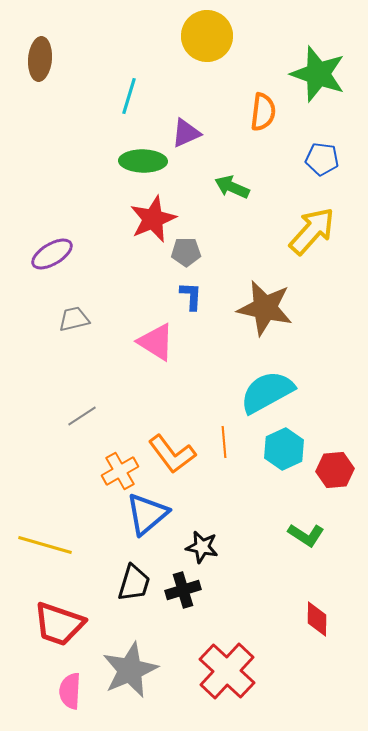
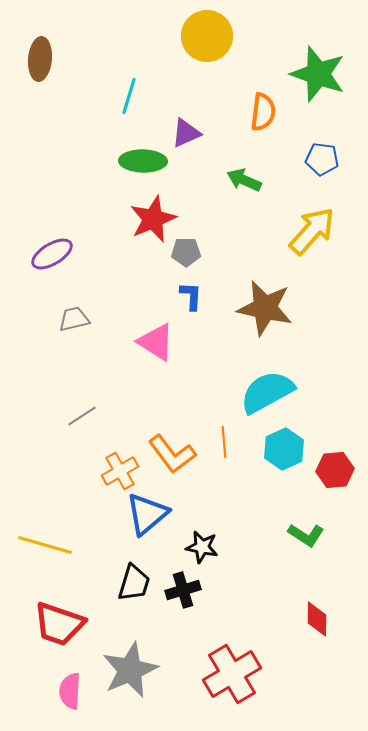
green arrow: moved 12 px right, 7 px up
red cross: moved 5 px right, 3 px down; rotated 16 degrees clockwise
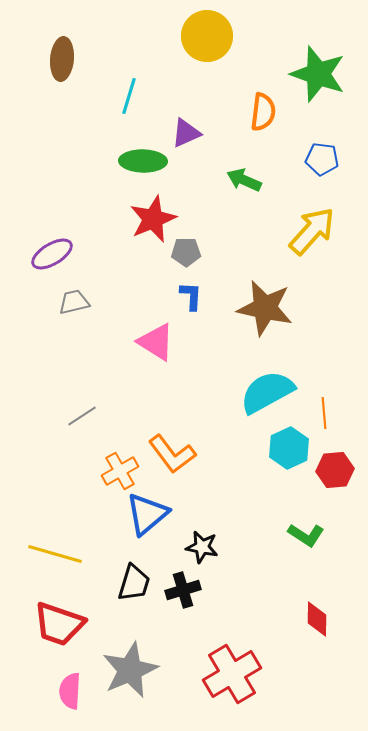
brown ellipse: moved 22 px right
gray trapezoid: moved 17 px up
orange line: moved 100 px right, 29 px up
cyan hexagon: moved 5 px right, 1 px up
yellow line: moved 10 px right, 9 px down
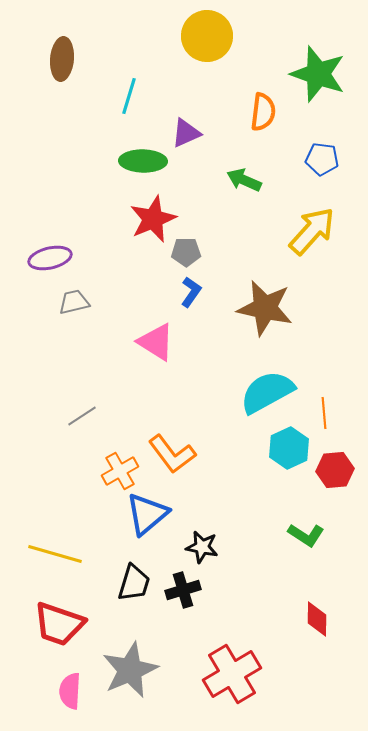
purple ellipse: moved 2 px left, 4 px down; rotated 18 degrees clockwise
blue L-shape: moved 4 px up; rotated 32 degrees clockwise
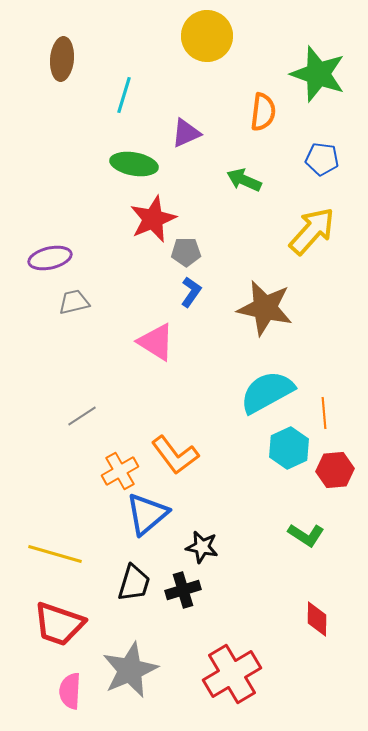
cyan line: moved 5 px left, 1 px up
green ellipse: moved 9 px left, 3 px down; rotated 9 degrees clockwise
orange L-shape: moved 3 px right, 1 px down
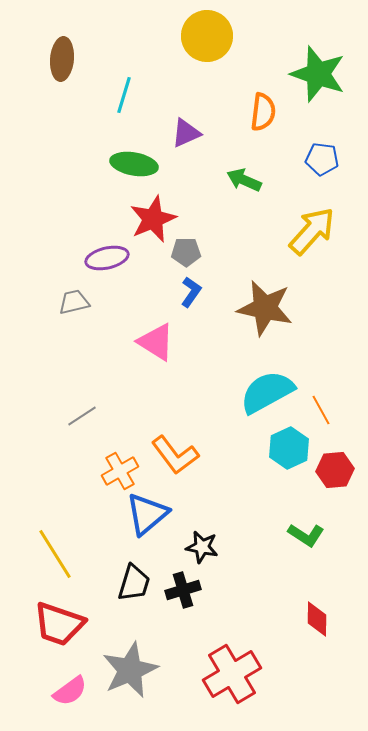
purple ellipse: moved 57 px right
orange line: moved 3 px left, 3 px up; rotated 24 degrees counterclockwise
yellow line: rotated 42 degrees clockwise
pink semicircle: rotated 129 degrees counterclockwise
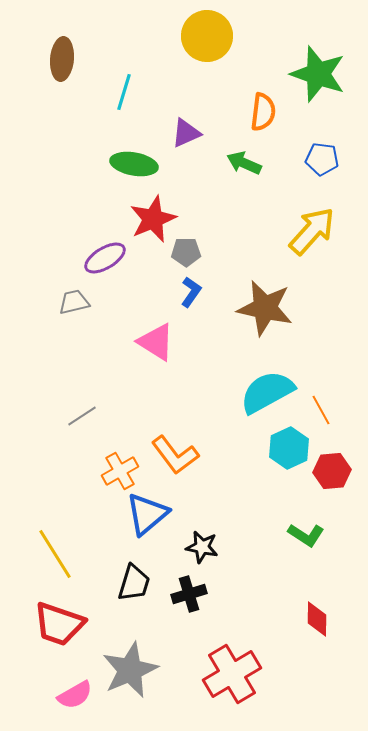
cyan line: moved 3 px up
green arrow: moved 17 px up
purple ellipse: moved 2 px left; rotated 18 degrees counterclockwise
red hexagon: moved 3 px left, 1 px down
black cross: moved 6 px right, 4 px down
pink semicircle: moved 5 px right, 4 px down; rotated 6 degrees clockwise
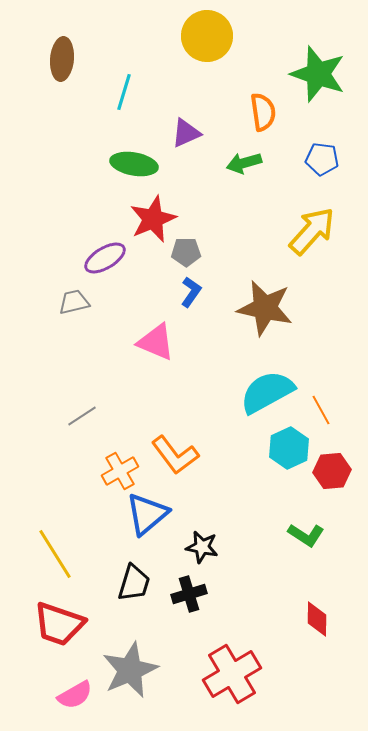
orange semicircle: rotated 15 degrees counterclockwise
green arrow: rotated 40 degrees counterclockwise
pink triangle: rotated 9 degrees counterclockwise
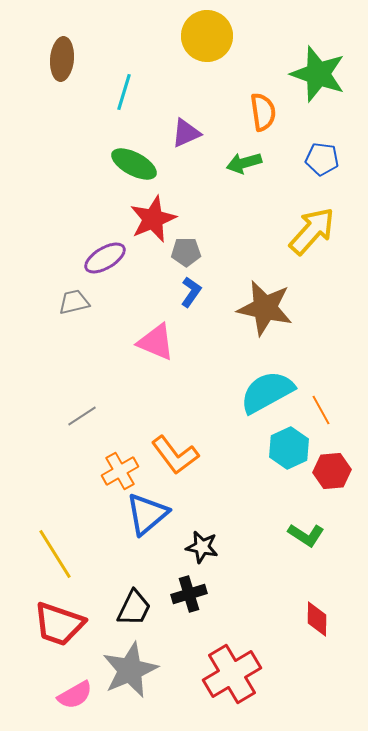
green ellipse: rotated 18 degrees clockwise
black trapezoid: moved 25 px down; rotated 9 degrees clockwise
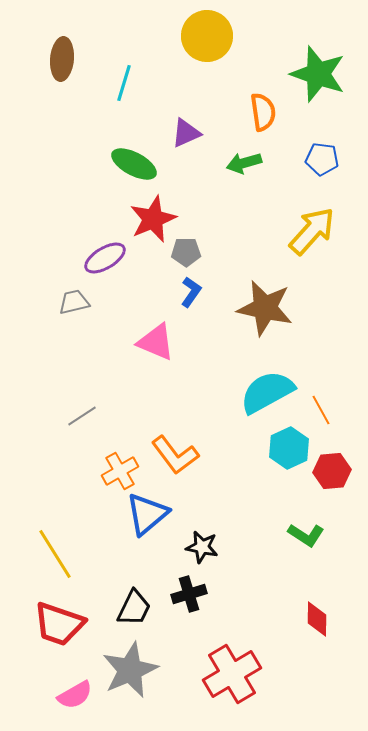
cyan line: moved 9 px up
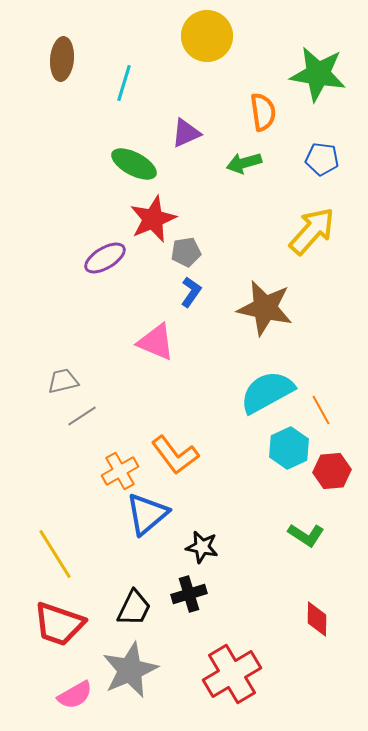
green star: rotated 10 degrees counterclockwise
gray pentagon: rotated 8 degrees counterclockwise
gray trapezoid: moved 11 px left, 79 px down
